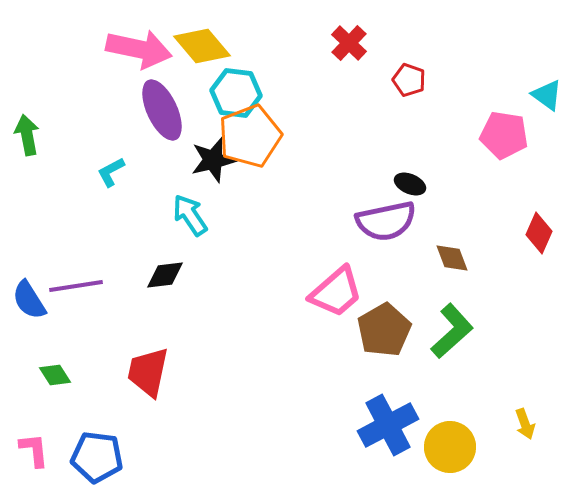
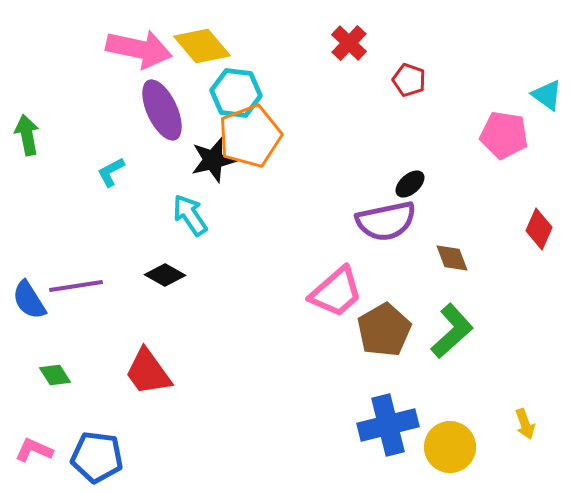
black ellipse: rotated 64 degrees counterclockwise
red diamond: moved 4 px up
black diamond: rotated 36 degrees clockwise
red trapezoid: rotated 48 degrees counterclockwise
blue cross: rotated 14 degrees clockwise
pink L-shape: rotated 60 degrees counterclockwise
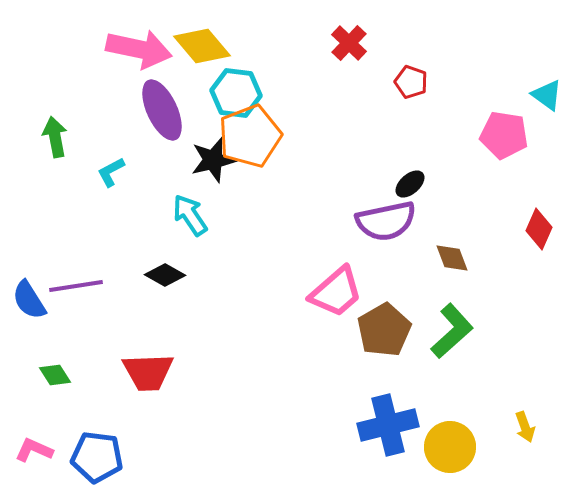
red pentagon: moved 2 px right, 2 px down
green arrow: moved 28 px right, 2 px down
red trapezoid: rotated 56 degrees counterclockwise
yellow arrow: moved 3 px down
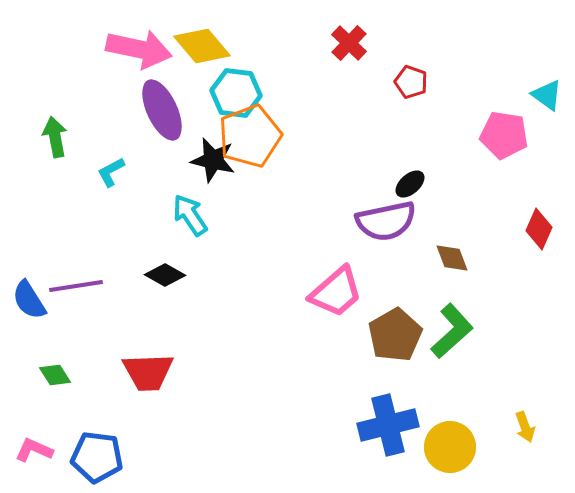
black star: rotated 27 degrees clockwise
brown pentagon: moved 11 px right, 5 px down
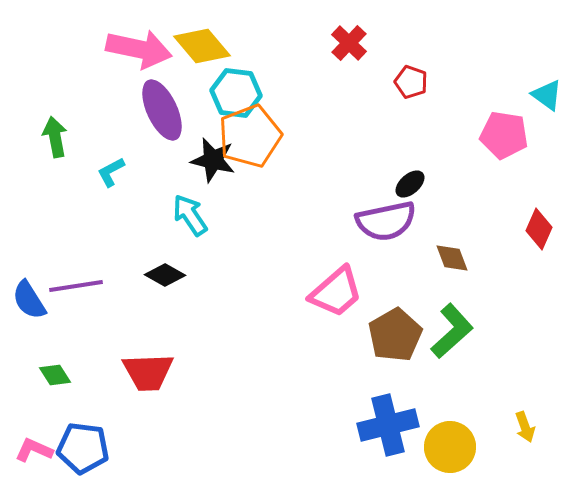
blue pentagon: moved 14 px left, 9 px up
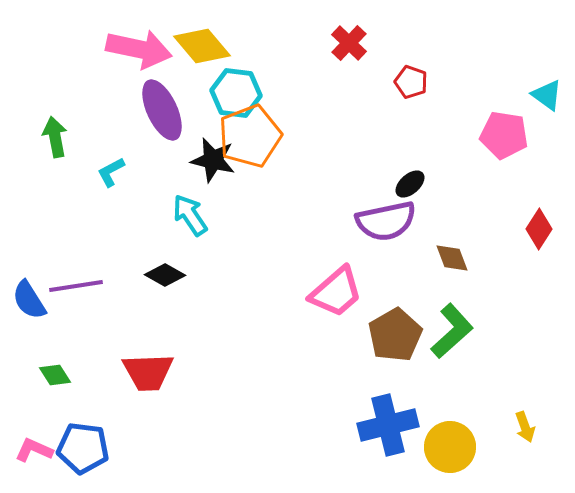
red diamond: rotated 9 degrees clockwise
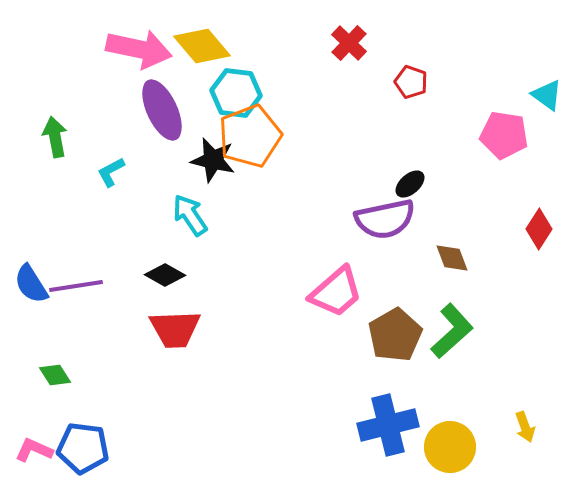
purple semicircle: moved 1 px left, 2 px up
blue semicircle: moved 2 px right, 16 px up
red trapezoid: moved 27 px right, 43 px up
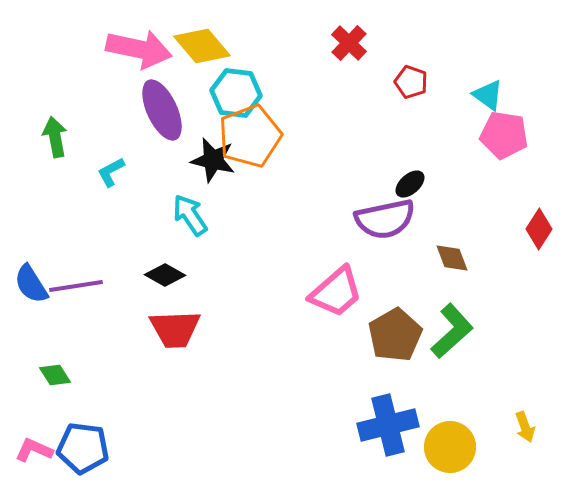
cyan triangle: moved 59 px left
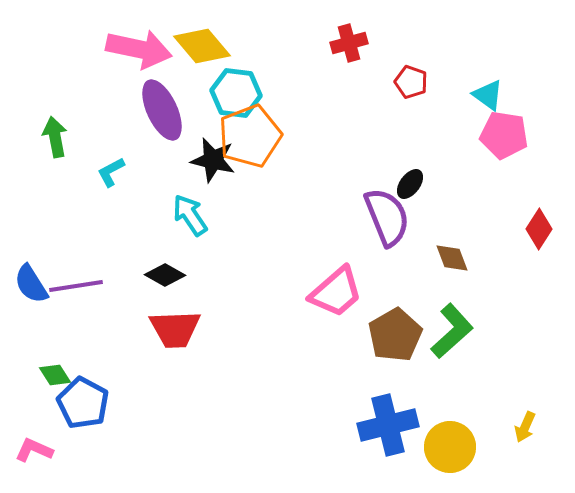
red cross: rotated 30 degrees clockwise
black ellipse: rotated 12 degrees counterclockwise
purple semicircle: moved 2 px right, 2 px up; rotated 100 degrees counterclockwise
yellow arrow: rotated 44 degrees clockwise
blue pentagon: moved 45 px up; rotated 21 degrees clockwise
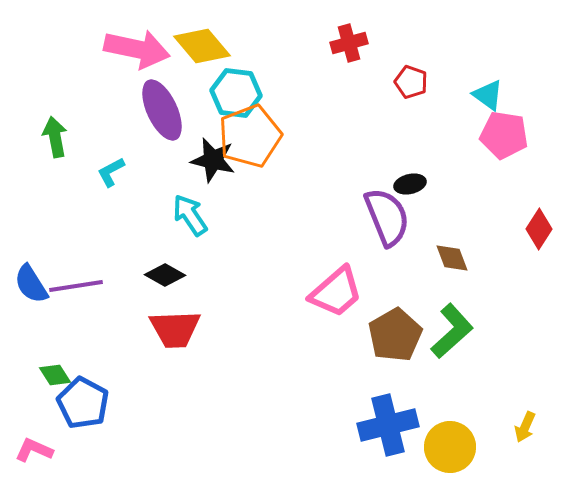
pink arrow: moved 2 px left
black ellipse: rotated 40 degrees clockwise
